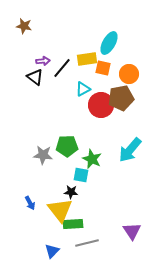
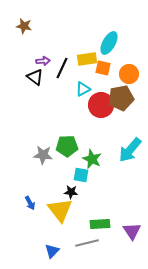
black line: rotated 15 degrees counterclockwise
green rectangle: moved 27 px right
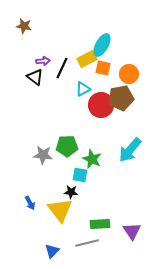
cyan ellipse: moved 7 px left, 2 px down
yellow rectangle: rotated 18 degrees counterclockwise
cyan square: moved 1 px left
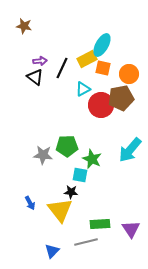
purple arrow: moved 3 px left
purple triangle: moved 1 px left, 2 px up
gray line: moved 1 px left, 1 px up
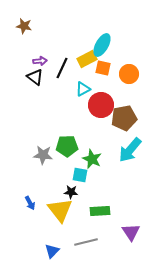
brown pentagon: moved 3 px right, 20 px down
green rectangle: moved 13 px up
purple triangle: moved 3 px down
